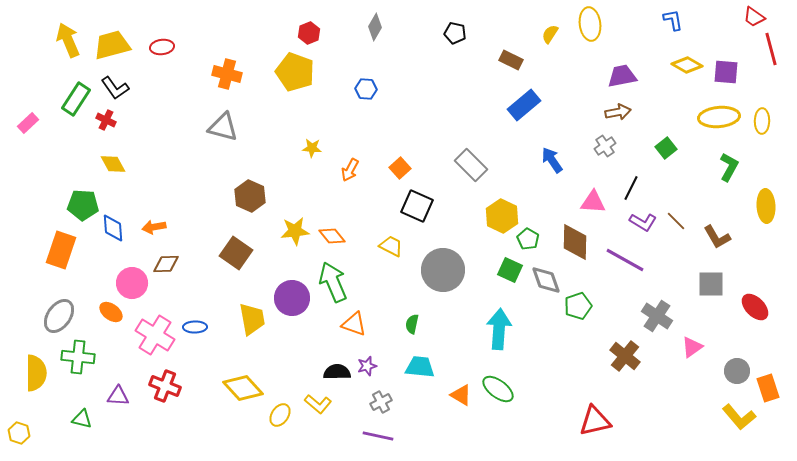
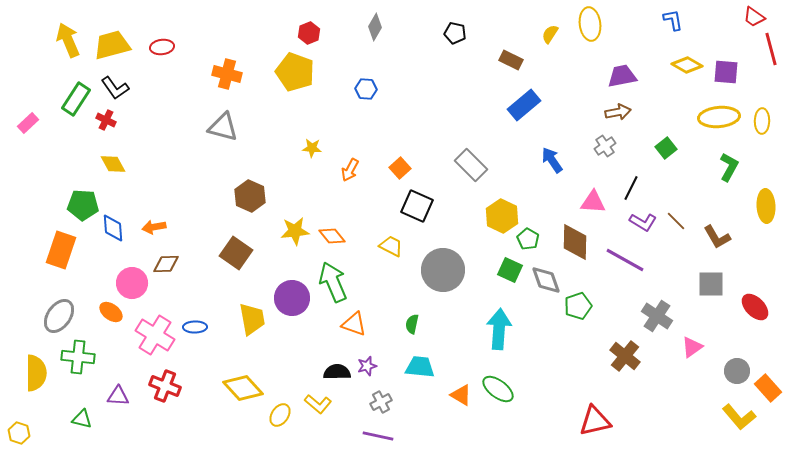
orange rectangle at (768, 388): rotated 24 degrees counterclockwise
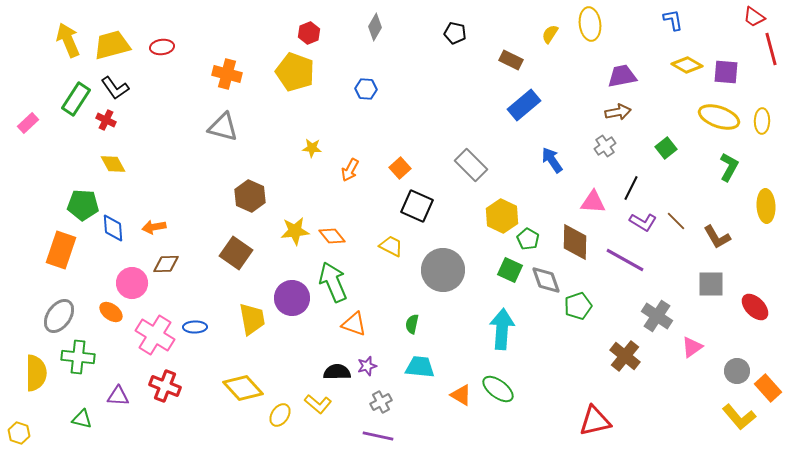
yellow ellipse at (719, 117): rotated 24 degrees clockwise
cyan arrow at (499, 329): moved 3 px right
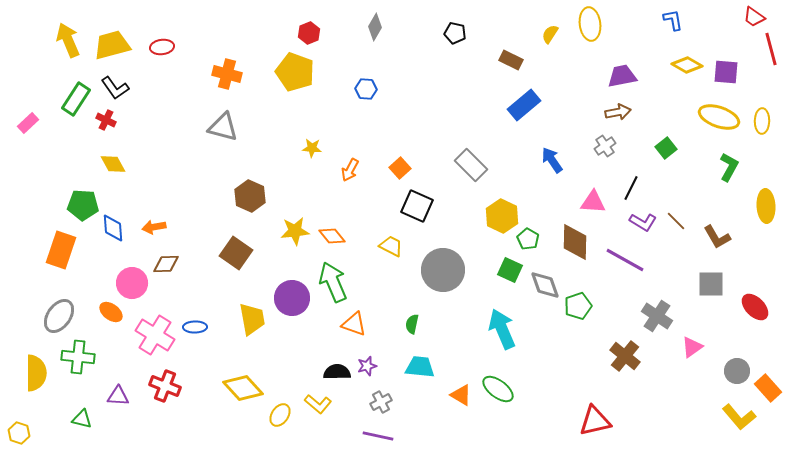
gray diamond at (546, 280): moved 1 px left, 5 px down
cyan arrow at (502, 329): rotated 27 degrees counterclockwise
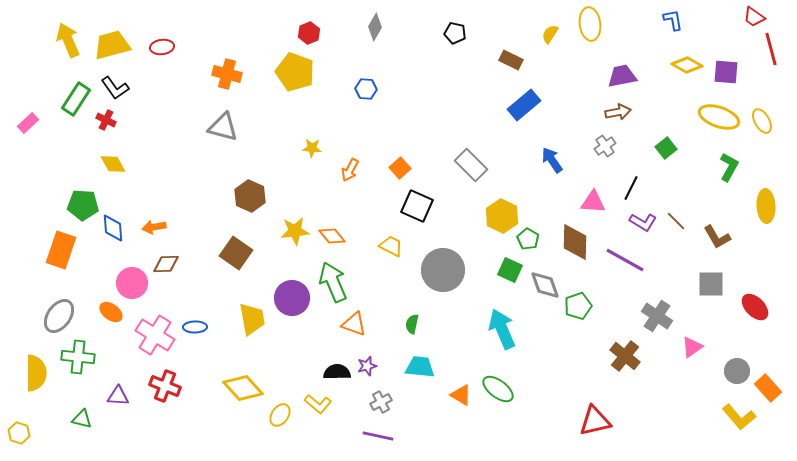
yellow ellipse at (762, 121): rotated 30 degrees counterclockwise
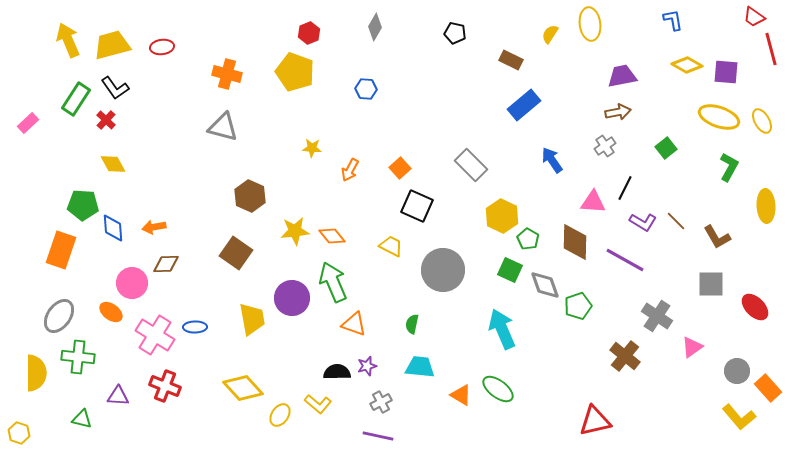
red cross at (106, 120): rotated 18 degrees clockwise
black line at (631, 188): moved 6 px left
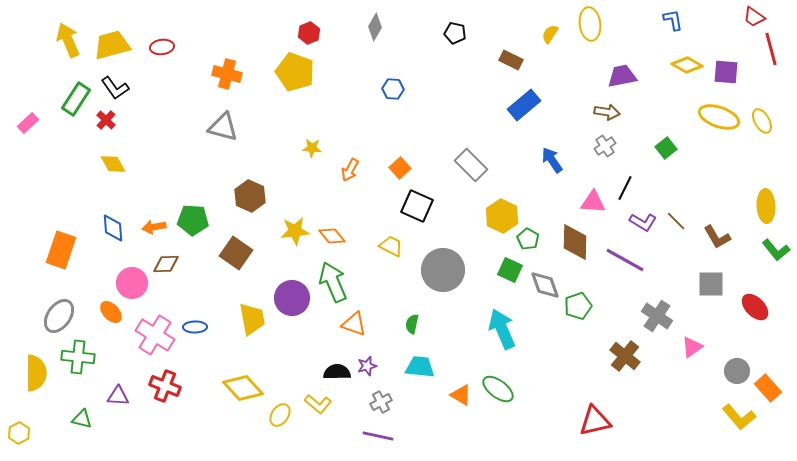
blue hexagon at (366, 89): moved 27 px right
brown arrow at (618, 112): moved 11 px left; rotated 20 degrees clockwise
green L-shape at (729, 167): moved 47 px right, 83 px down; rotated 112 degrees clockwise
green pentagon at (83, 205): moved 110 px right, 15 px down
orange ellipse at (111, 312): rotated 10 degrees clockwise
yellow hexagon at (19, 433): rotated 15 degrees clockwise
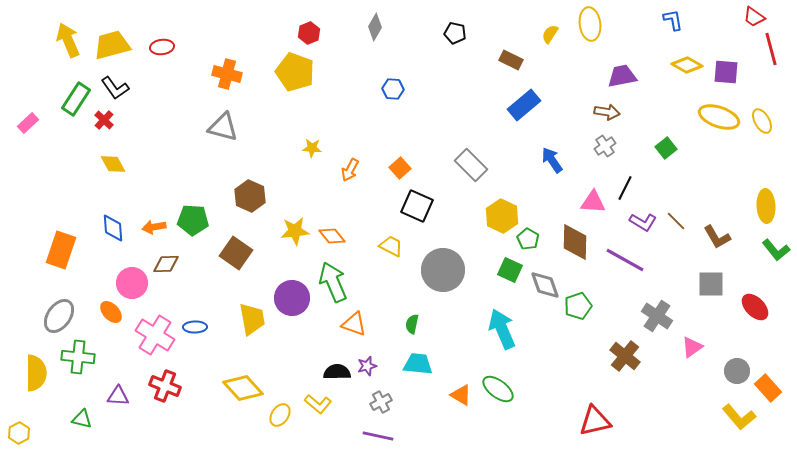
red cross at (106, 120): moved 2 px left
cyan trapezoid at (420, 367): moved 2 px left, 3 px up
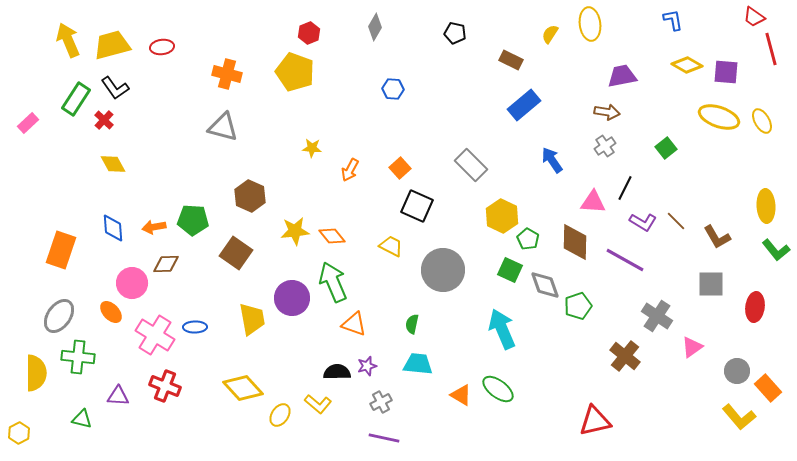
red ellipse at (755, 307): rotated 52 degrees clockwise
purple line at (378, 436): moved 6 px right, 2 px down
